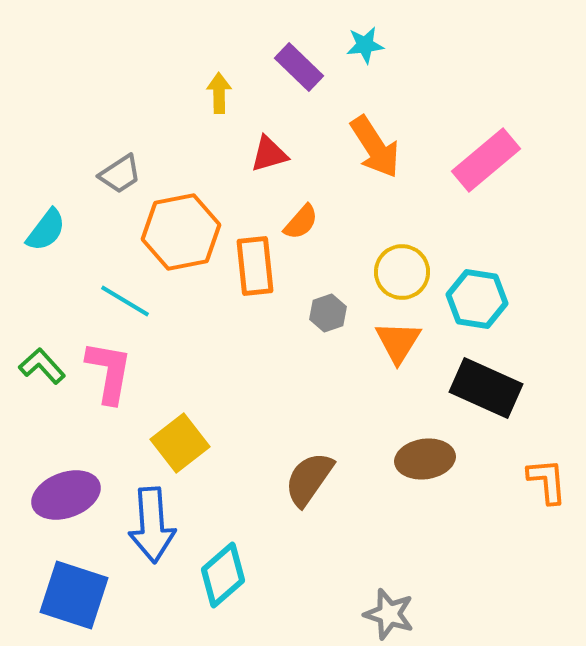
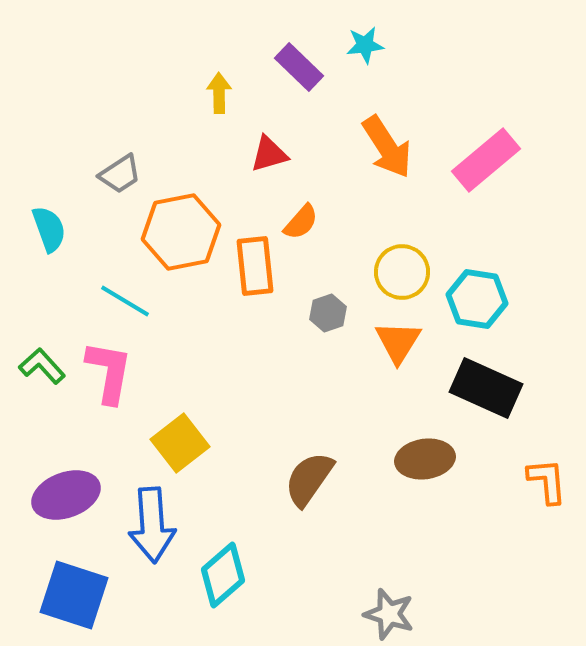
orange arrow: moved 12 px right
cyan semicircle: moved 3 px right, 1 px up; rotated 57 degrees counterclockwise
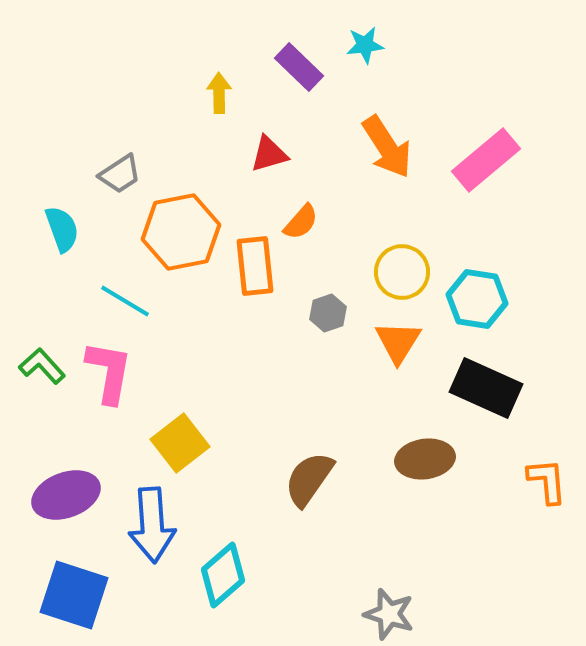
cyan semicircle: moved 13 px right
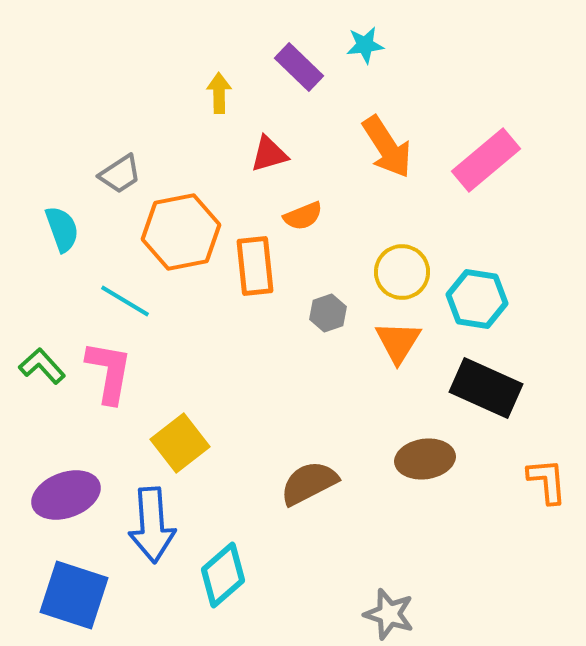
orange semicircle: moved 2 px right, 6 px up; rotated 27 degrees clockwise
brown semicircle: moved 4 px down; rotated 28 degrees clockwise
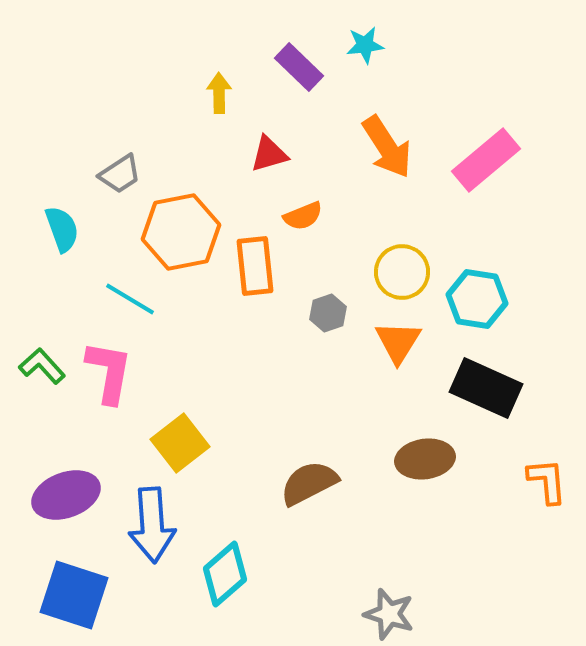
cyan line: moved 5 px right, 2 px up
cyan diamond: moved 2 px right, 1 px up
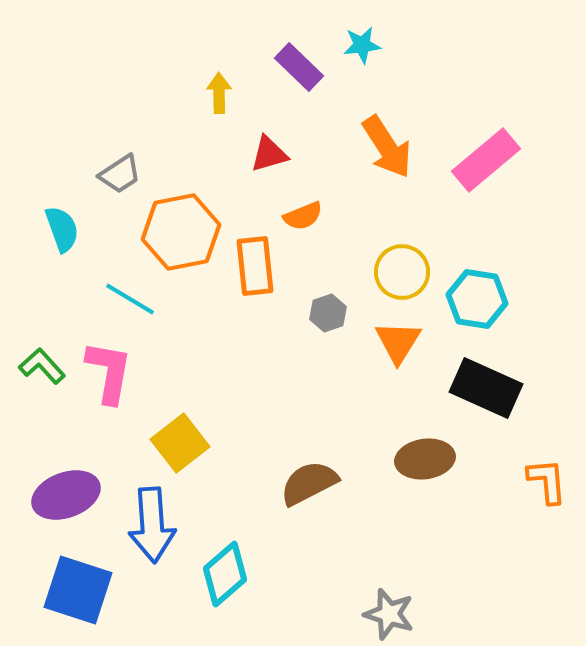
cyan star: moved 3 px left
blue square: moved 4 px right, 5 px up
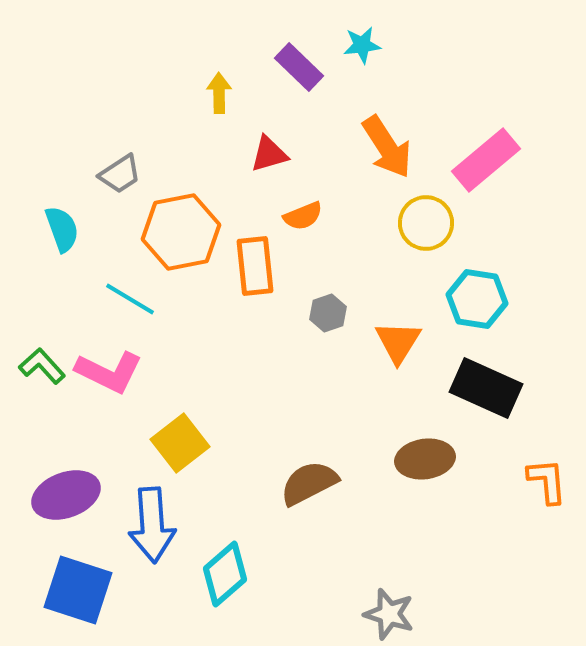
yellow circle: moved 24 px right, 49 px up
pink L-shape: rotated 106 degrees clockwise
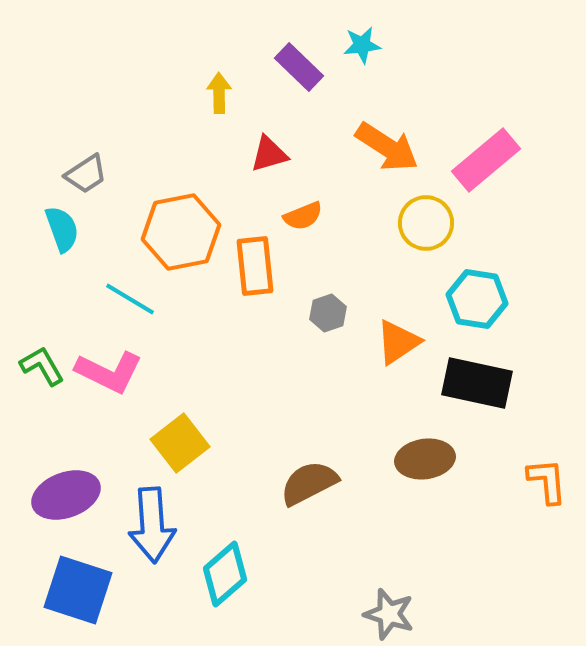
orange arrow: rotated 24 degrees counterclockwise
gray trapezoid: moved 34 px left
orange triangle: rotated 24 degrees clockwise
green L-shape: rotated 12 degrees clockwise
black rectangle: moved 9 px left, 5 px up; rotated 12 degrees counterclockwise
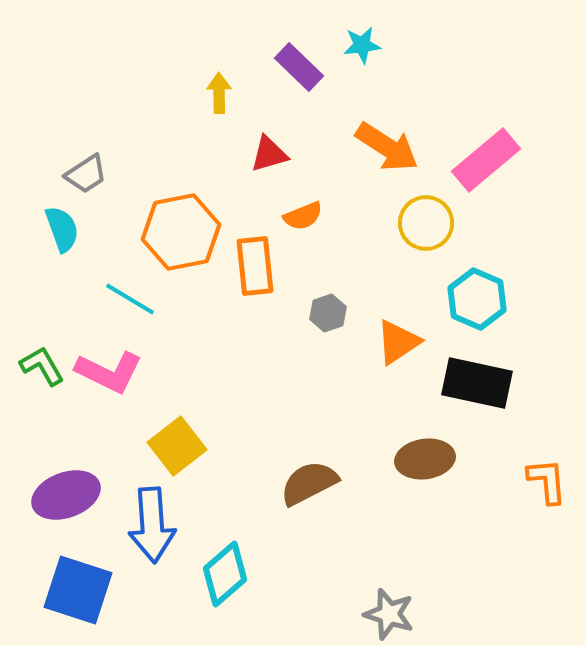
cyan hexagon: rotated 14 degrees clockwise
yellow square: moved 3 px left, 3 px down
